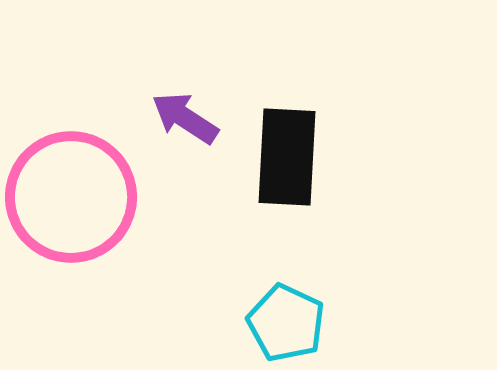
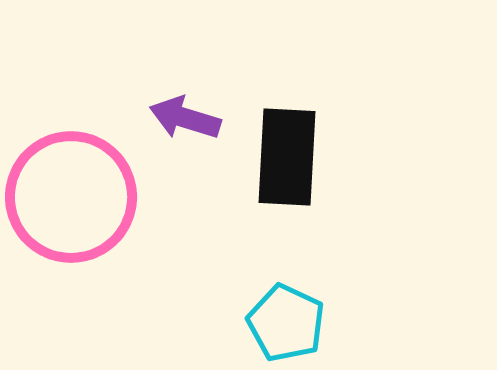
purple arrow: rotated 16 degrees counterclockwise
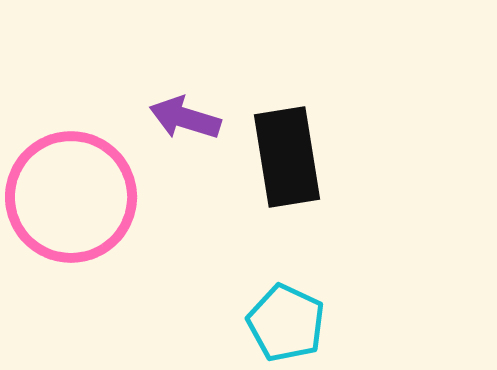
black rectangle: rotated 12 degrees counterclockwise
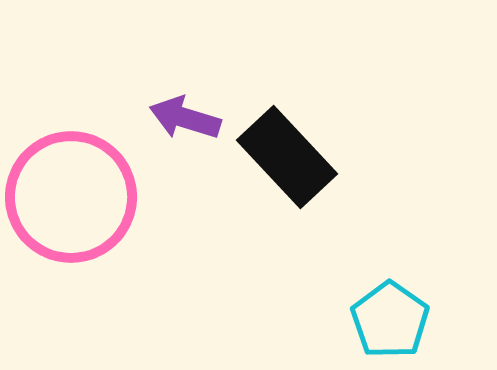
black rectangle: rotated 34 degrees counterclockwise
cyan pentagon: moved 104 px right, 3 px up; rotated 10 degrees clockwise
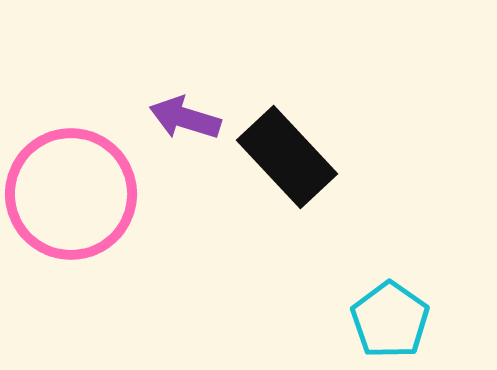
pink circle: moved 3 px up
